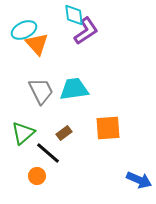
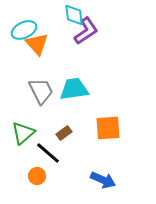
blue arrow: moved 36 px left
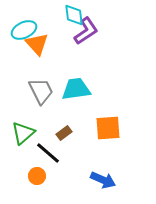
cyan trapezoid: moved 2 px right
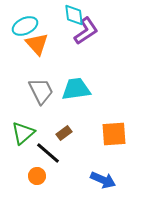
cyan ellipse: moved 1 px right, 4 px up
orange square: moved 6 px right, 6 px down
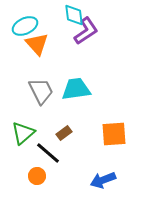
blue arrow: rotated 135 degrees clockwise
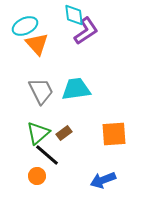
green triangle: moved 15 px right
black line: moved 1 px left, 2 px down
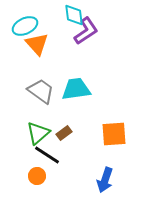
gray trapezoid: rotated 28 degrees counterclockwise
black line: rotated 8 degrees counterclockwise
blue arrow: moved 2 px right; rotated 50 degrees counterclockwise
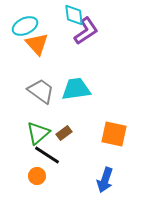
orange square: rotated 16 degrees clockwise
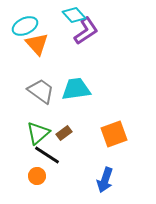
cyan diamond: rotated 35 degrees counterclockwise
orange square: rotated 32 degrees counterclockwise
